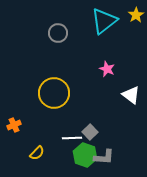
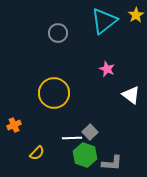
gray L-shape: moved 8 px right, 6 px down
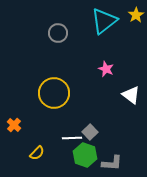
pink star: moved 1 px left
orange cross: rotated 24 degrees counterclockwise
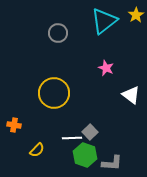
pink star: moved 1 px up
orange cross: rotated 32 degrees counterclockwise
yellow semicircle: moved 3 px up
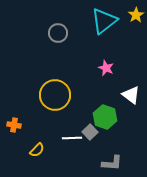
yellow circle: moved 1 px right, 2 px down
green hexagon: moved 20 px right, 38 px up
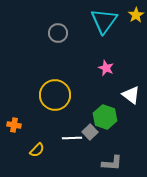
cyan triangle: rotated 16 degrees counterclockwise
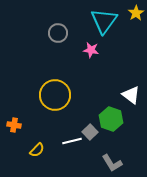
yellow star: moved 2 px up
pink star: moved 15 px left, 18 px up; rotated 14 degrees counterclockwise
green hexagon: moved 6 px right, 2 px down
white line: moved 3 px down; rotated 12 degrees counterclockwise
gray L-shape: rotated 55 degrees clockwise
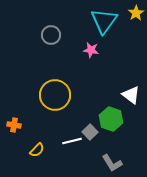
gray circle: moved 7 px left, 2 px down
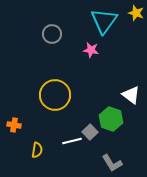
yellow star: rotated 21 degrees counterclockwise
gray circle: moved 1 px right, 1 px up
yellow semicircle: rotated 35 degrees counterclockwise
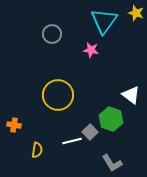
yellow circle: moved 3 px right
